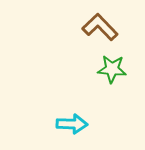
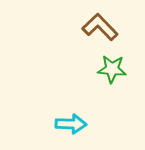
cyan arrow: moved 1 px left
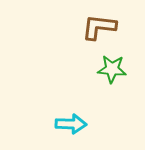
brown L-shape: moved 1 px left; rotated 39 degrees counterclockwise
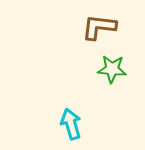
cyan arrow: rotated 108 degrees counterclockwise
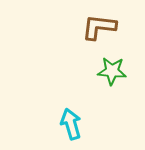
green star: moved 2 px down
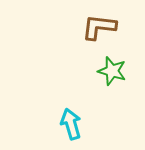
green star: rotated 12 degrees clockwise
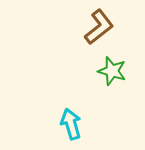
brown L-shape: rotated 135 degrees clockwise
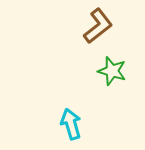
brown L-shape: moved 1 px left, 1 px up
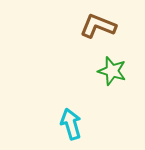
brown L-shape: rotated 120 degrees counterclockwise
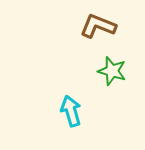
cyan arrow: moved 13 px up
